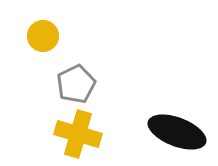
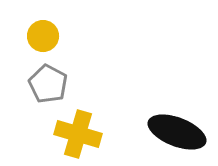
gray pentagon: moved 28 px left; rotated 18 degrees counterclockwise
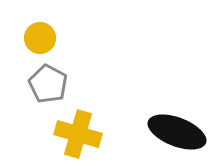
yellow circle: moved 3 px left, 2 px down
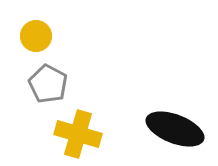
yellow circle: moved 4 px left, 2 px up
black ellipse: moved 2 px left, 3 px up
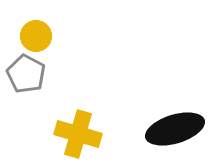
gray pentagon: moved 22 px left, 10 px up
black ellipse: rotated 38 degrees counterclockwise
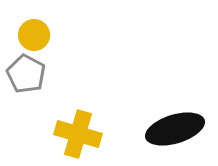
yellow circle: moved 2 px left, 1 px up
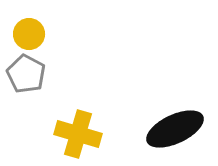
yellow circle: moved 5 px left, 1 px up
black ellipse: rotated 8 degrees counterclockwise
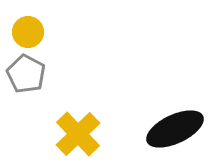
yellow circle: moved 1 px left, 2 px up
yellow cross: rotated 30 degrees clockwise
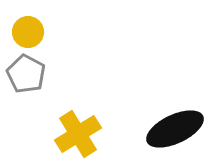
yellow cross: rotated 12 degrees clockwise
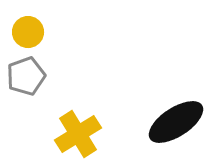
gray pentagon: moved 2 px down; rotated 24 degrees clockwise
black ellipse: moved 1 px right, 7 px up; rotated 8 degrees counterclockwise
